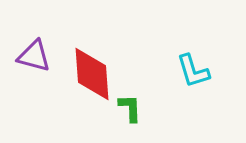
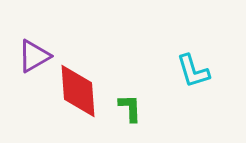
purple triangle: rotated 45 degrees counterclockwise
red diamond: moved 14 px left, 17 px down
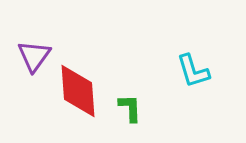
purple triangle: rotated 24 degrees counterclockwise
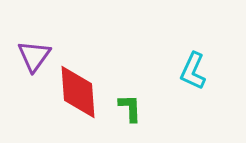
cyan L-shape: rotated 42 degrees clockwise
red diamond: moved 1 px down
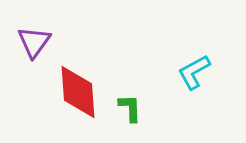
purple triangle: moved 14 px up
cyan L-shape: moved 1 px right, 1 px down; rotated 36 degrees clockwise
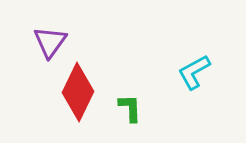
purple triangle: moved 16 px right
red diamond: rotated 30 degrees clockwise
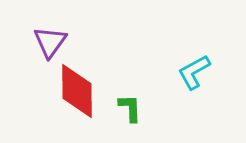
red diamond: moved 1 px left, 1 px up; rotated 26 degrees counterclockwise
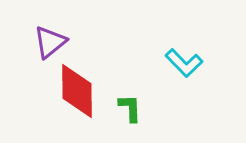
purple triangle: rotated 15 degrees clockwise
cyan L-shape: moved 10 px left, 9 px up; rotated 105 degrees counterclockwise
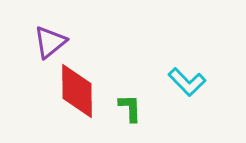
cyan L-shape: moved 3 px right, 19 px down
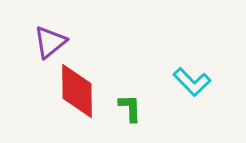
cyan L-shape: moved 5 px right
